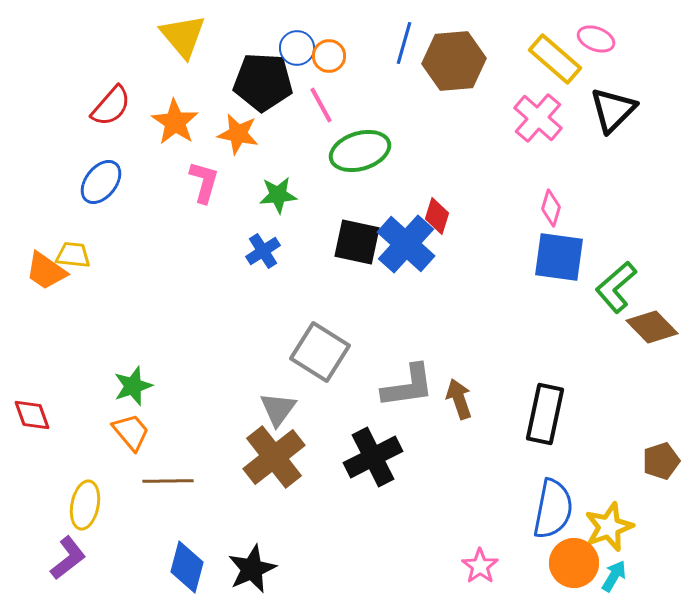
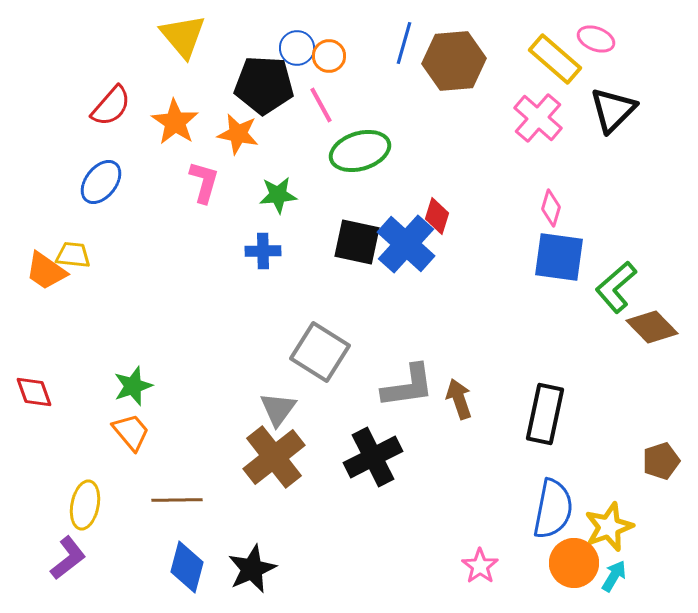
black pentagon at (263, 82): moved 1 px right, 3 px down
blue cross at (263, 251): rotated 32 degrees clockwise
red diamond at (32, 415): moved 2 px right, 23 px up
brown line at (168, 481): moved 9 px right, 19 px down
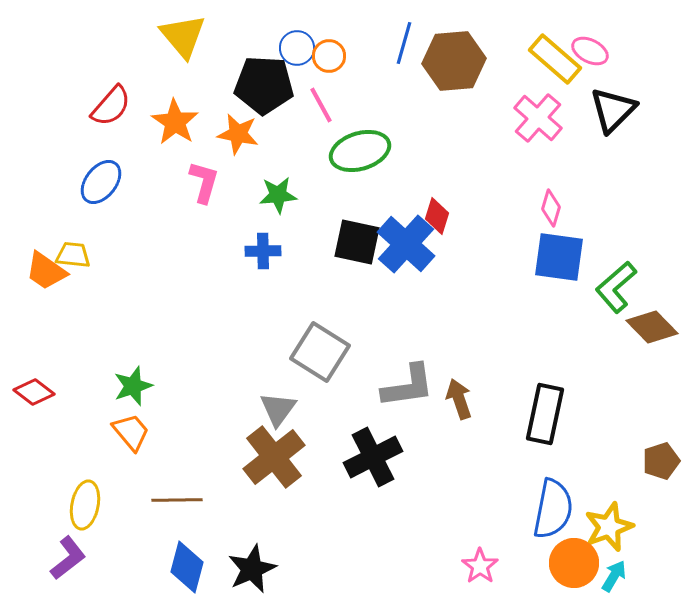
pink ellipse at (596, 39): moved 6 px left, 12 px down; rotated 6 degrees clockwise
red diamond at (34, 392): rotated 33 degrees counterclockwise
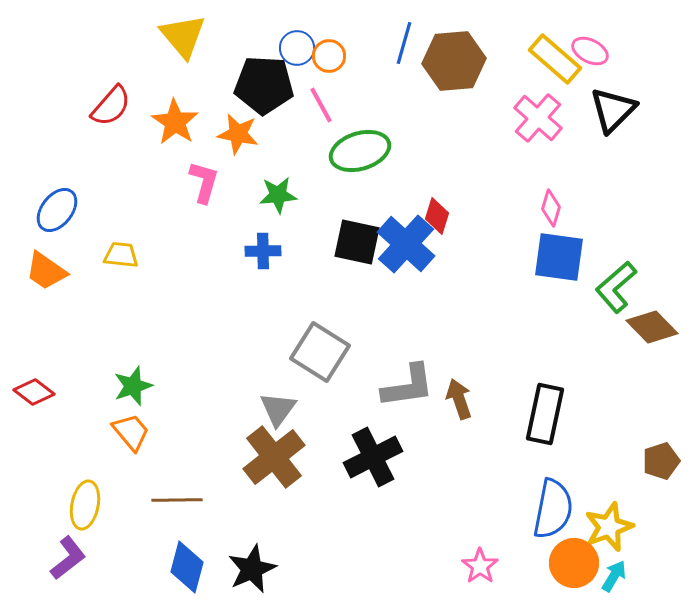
blue ellipse at (101, 182): moved 44 px left, 28 px down
yellow trapezoid at (73, 255): moved 48 px right
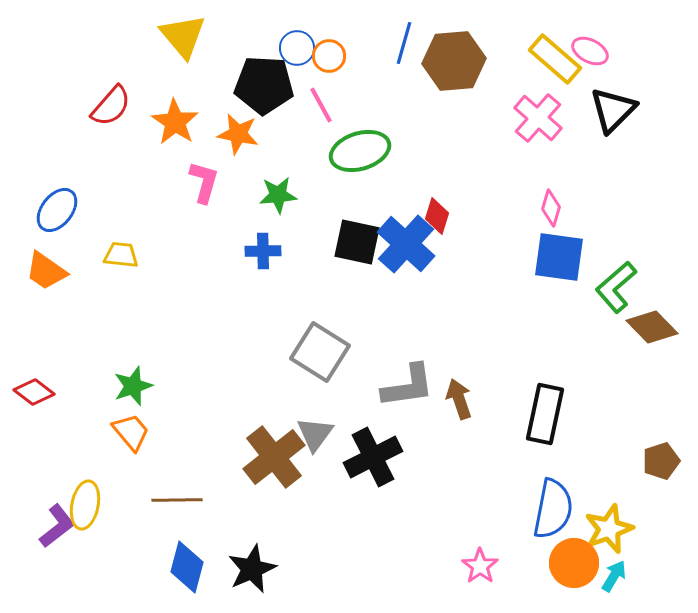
gray triangle at (278, 409): moved 37 px right, 25 px down
yellow star at (609, 527): moved 2 px down
purple L-shape at (68, 558): moved 11 px left, 32 px up
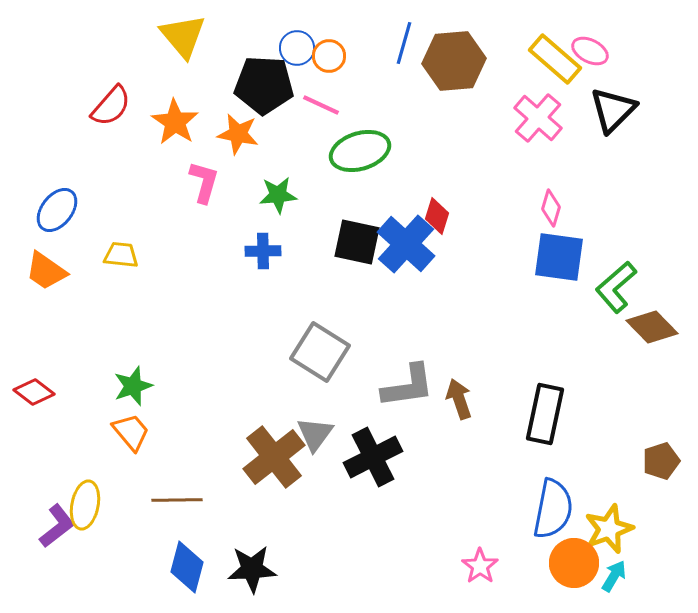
pink line at (321, 105): rotated 36 degrees counterclockwise
black star at (252, 569): rotated 21 degrees clockwise
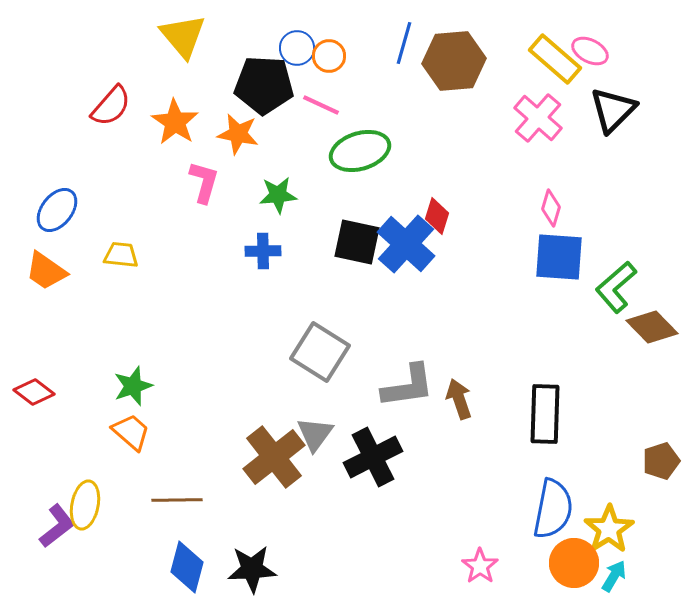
blue square at (559, 257): rotated 4 degrees counterclockwise
black rectangle at (545, 414): rotated 10 degrees counterclockwise
orange trapezoid at (131, 432): rotated 9 degrees counterclockwise
yellow star at (609, 529): rotated 12 degrees counterclockwise
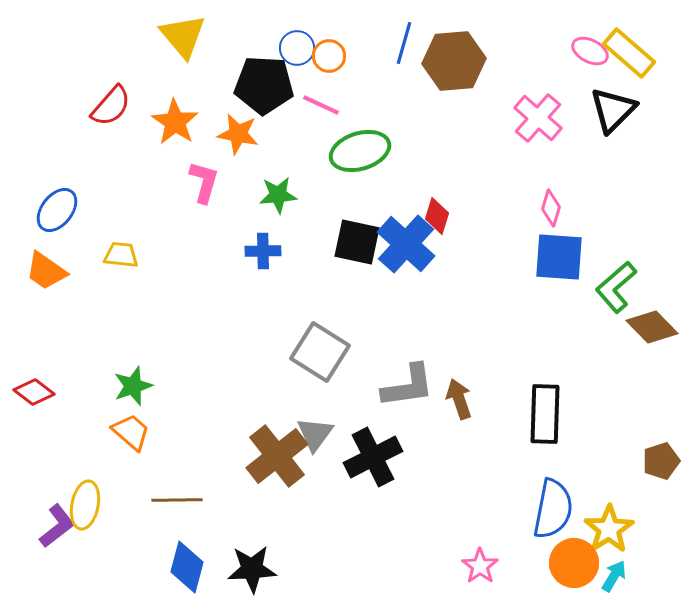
yellow rectangle at (555, 59): moved 74 px right, 6 px up
brown cross at (274, 457): moved 3 px right, 1 px up
